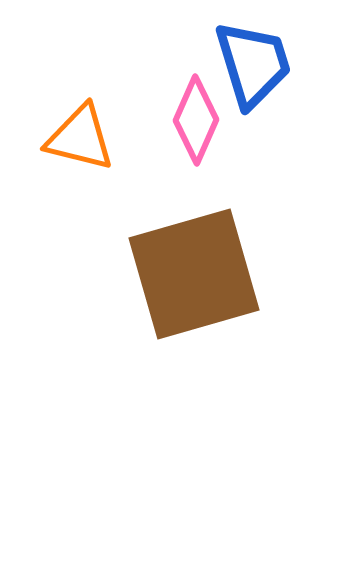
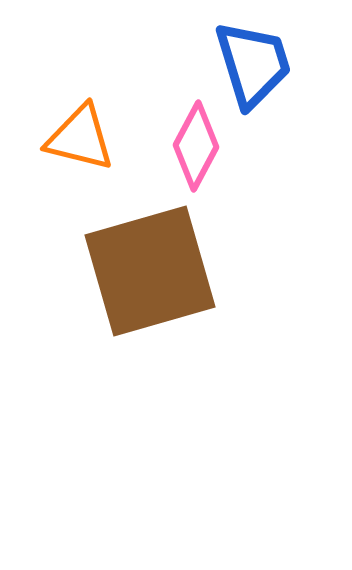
pink diamond: moved 26 px down; rotated 4 degrees clockwise
brown square: moved 44 px left, 3 px up
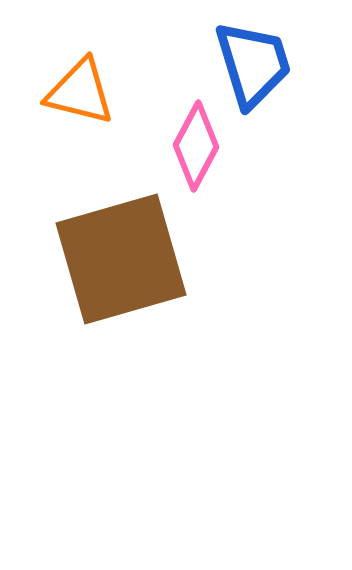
orange triangle: moved 46 px up
brown square: moved 29 px left, 12 px up
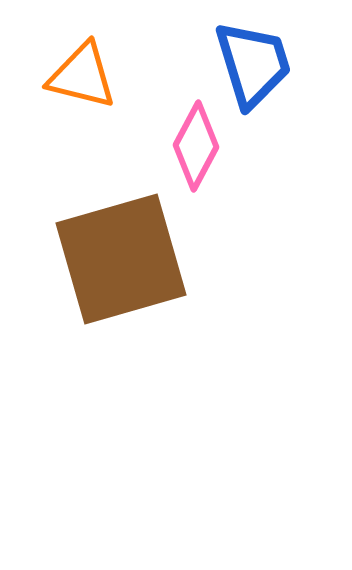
orange triangle: moved 2 px right, 16 px up
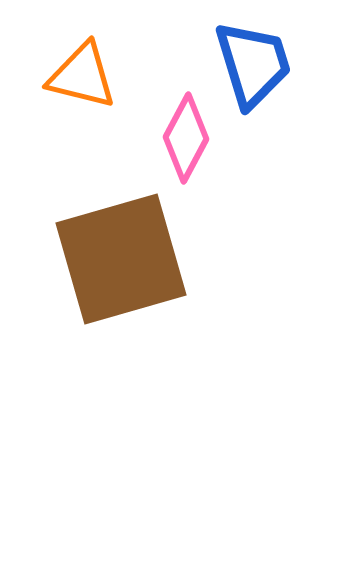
pink diamond: moved 10 px left, 8 px up
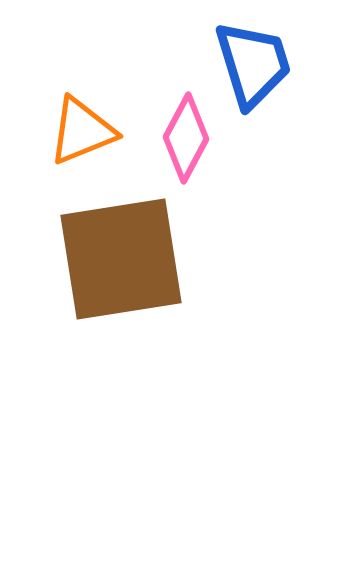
orange triangle: moved 55 px down; rotated 36 degrees counterclockwise
brown square: rotated 7 degrees clockwise
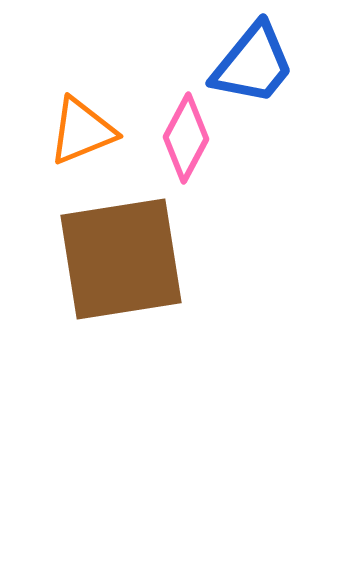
blue trapezoid: rotated 56 degrees clockwise
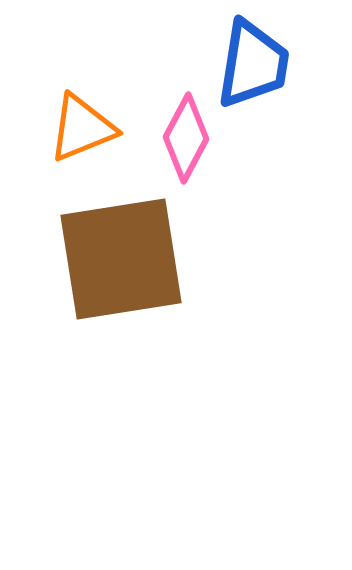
blue trapezoid: rotated 30 degrees counterclockwise
orange triangle: moved 3 px up
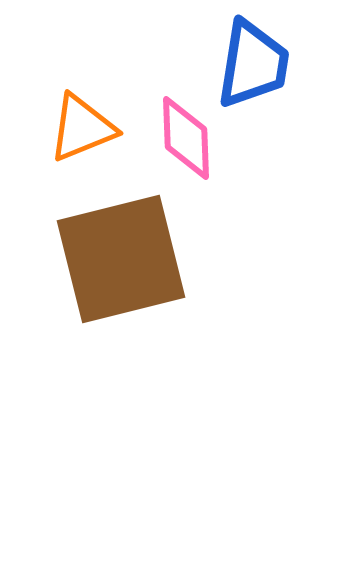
pink diamond: rotated 30 degrees counterclockwise
brown square: rotated 5 degrees counterclockwise
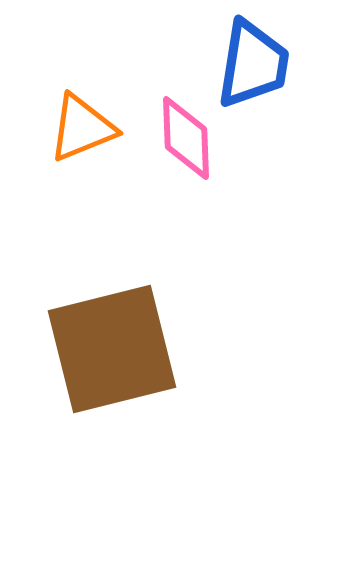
brown square: moved 9 px left, 90 px down
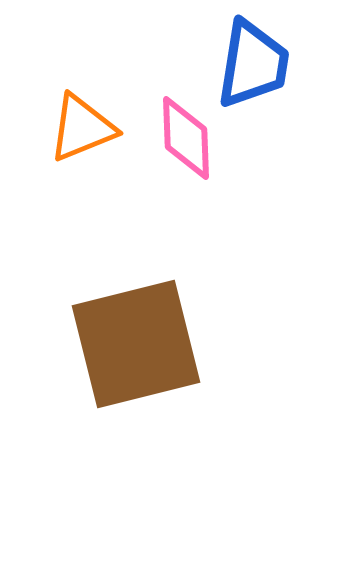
brown square: moved 24 px right, 5 px up
